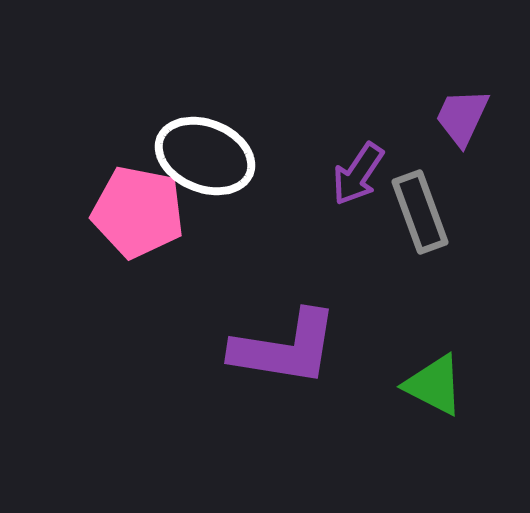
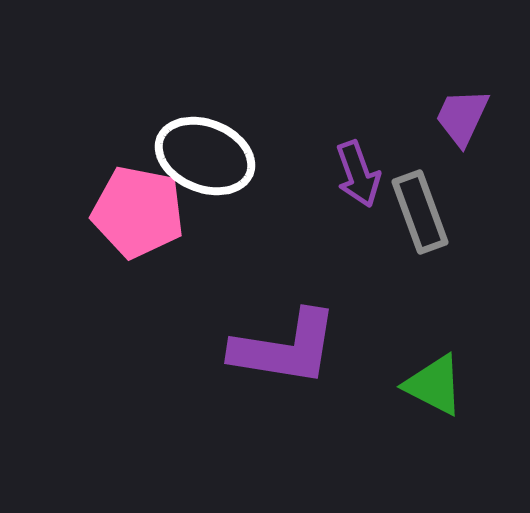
purple arrow: rotated 54 degrees counterclockwise
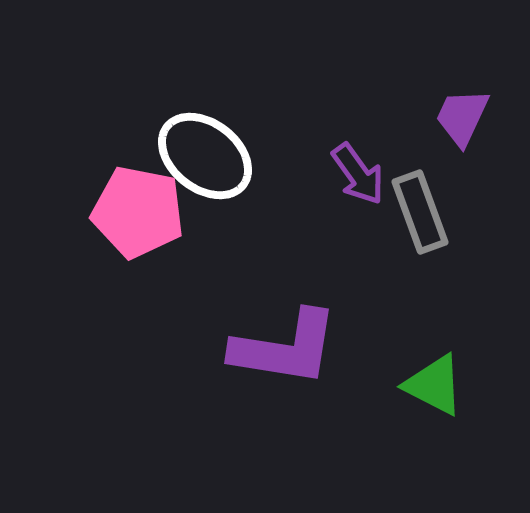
white ellipse: rotated 16 degrees clockwise
purple arrow: rotated 16 degrees counterclockwise
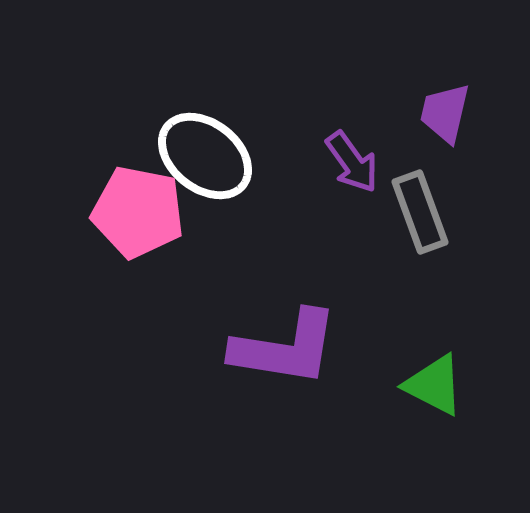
purple trapezoid: moved 17 px left, 4 px up; rotated 12 degrees counterclockwise
purple arrow: moved 6 px left, 12 px up
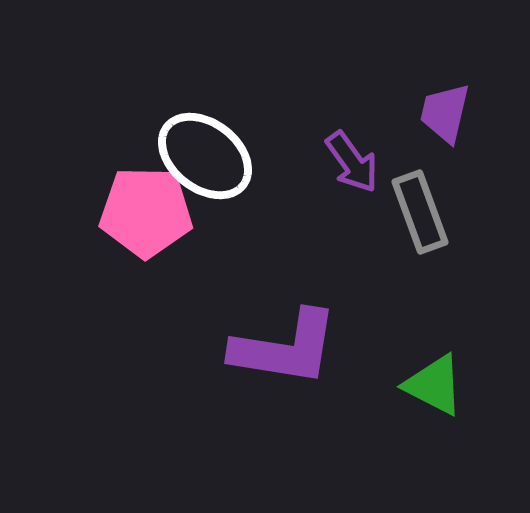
pink pentagon: moved 8 px right; rotated 10 degrees counterclockwise
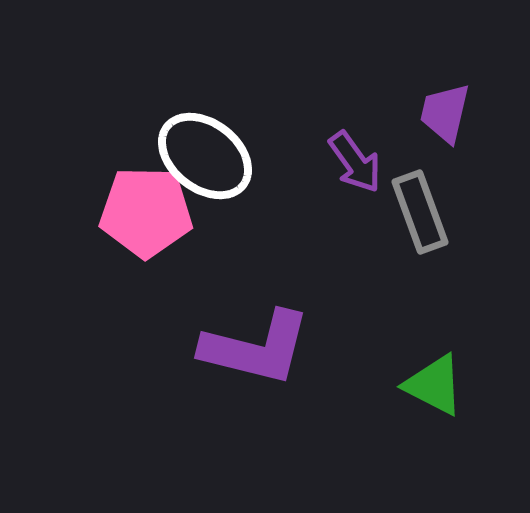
purple arrow: moved 3 px right
purple L-shape: moved 29 px left; rotated 5 degrees clockwise
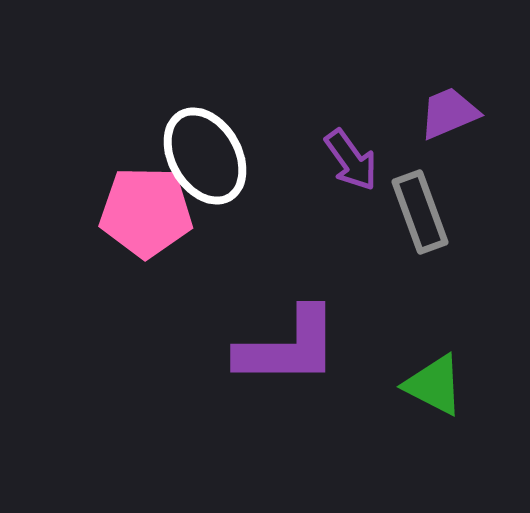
purple trapezoid: moved 4 px right; rotated 54 degrees clockwise
white ellipse: rotated 22 degrees clockwise
purple arrow: moved 4 px left, 2 px up
purple L-shape: moved 32 px right, 1 px up; rotated 14 degrees counterclockwise
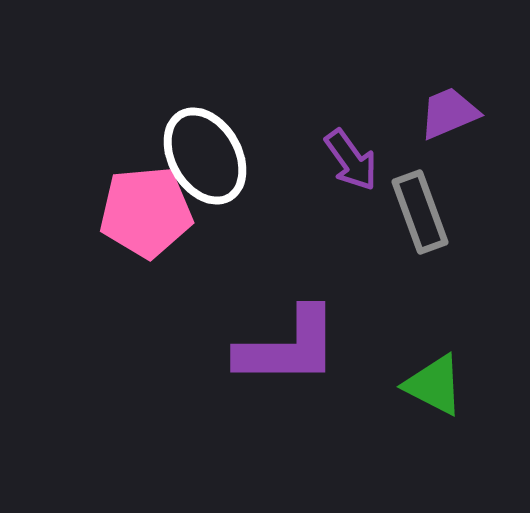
pink pentagon: rotated 6 degrees counterclockwise
